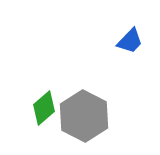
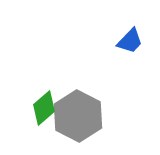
gray hexagon: moved 6 px left
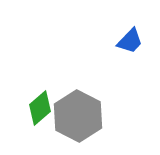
green diamond: moved 4 px left
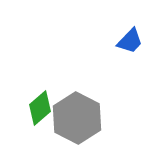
gray hexagon: moved 1 px left, 2 px down
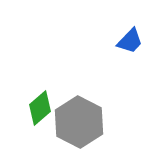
gray hexagon: moved 2 px right, 4 px down
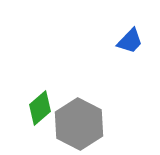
gray hexagon: moved 2 px down
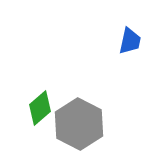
blue trapezoid: rotated 32 degrees counterclockwise
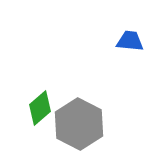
blue trapezoid: rotated 96 degrees counterclockwise
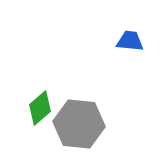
gray hexagon: rotated 21 degrees counterclockwise
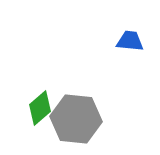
gray hexagon: moved 3 px left, 5 px up
